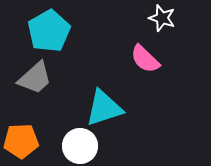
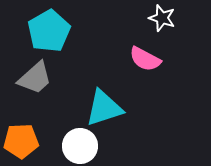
pink semicircle: rotated 16 degrees counterclockwise
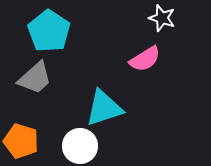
cyan pentagon: rotated 9 degrees counterclockwise
pink semicircle: rotated 60 degrees counterclockwise
orange pentagon: rotated 20 degrees clockwise
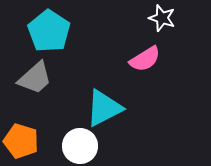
cyan triangle: rotated 9 degrees counterclockwise
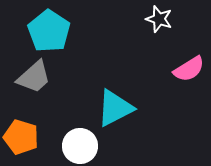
white star: moved 3 px left, 1 px down
pink semicircle: moved 44 px right, 10 px down
gray trapezoid: moved 1 px left, 1 px up
cyan triangle: moved 11 px right
orange pentagon: moved 4 px up
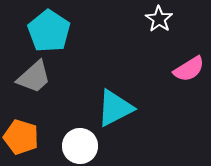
white star: rotated 16 degrees clockwise
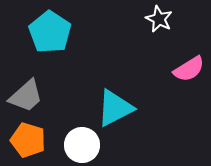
white star: rotated 8 degrees counterclockwise
cyan pentagon: moved 1 px right, 1 px down
gray trapezoid: moved 8 px left, 19 px down
orange pentagon: moved 7 px right, 3 px down
white circle: moved 2 px right, 1 px up
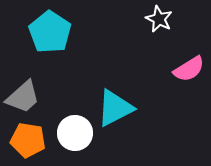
gray trapezoid: moved 3 px left, 1 px down
orange pentagon: rotated 8 degrees counterclockwise
white circle: moved 7 px left, 12 px up
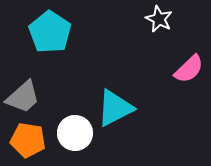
pink semicircle: rotated 12 degrees counterclockwise
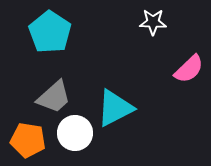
white star: moved 6 px left, 3 px down; rotated 24 degrees counterclockwise
gray trapezoid: moved 31 px right
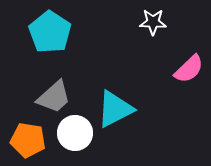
cyan triangle: moved 1 px down
